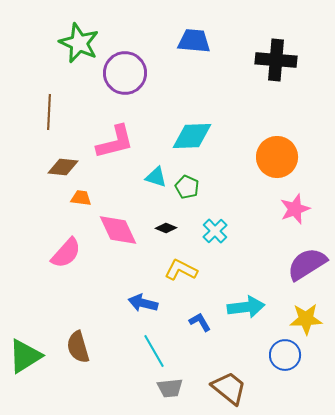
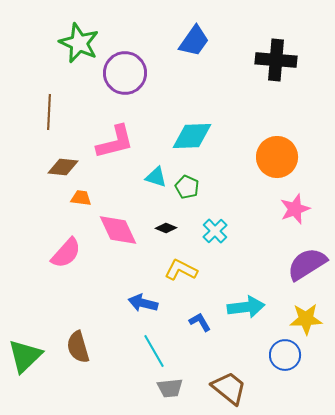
blue trapezoid: rotated 120 degrees clockwise
green triangle: rotated 12 degrees counterclockwise
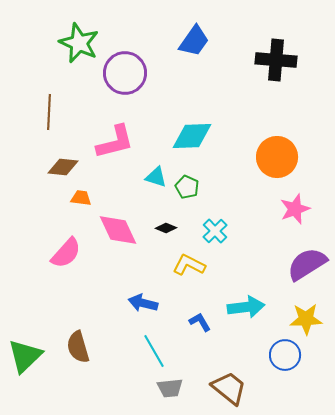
yellow L-shape: moved 8 px right, 5 px up
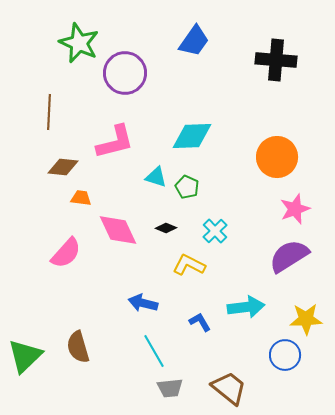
purple semicircle: moved 18 px left, 8 px up
